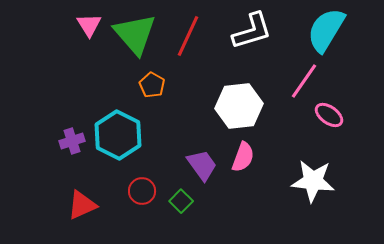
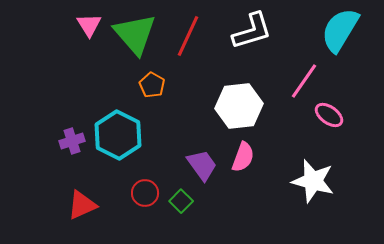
cyan semicircle: moved 14 px right
white star: rotated 9 degrees clockwise
red circle: moved 3 px right, 2 px down
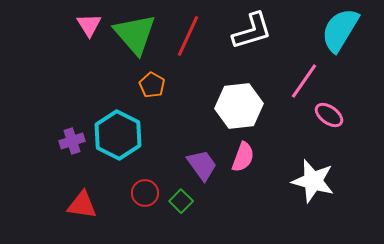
red triangle: rotated 32 degrees clockwise
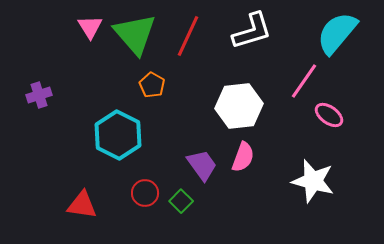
pink triangle: moved 1 px right, 2 px down
cyan semicircle: moved 3 px left, 3 px down; rotated 9 degrees clockwise
purple cross: moved 33 px left, 46 px up
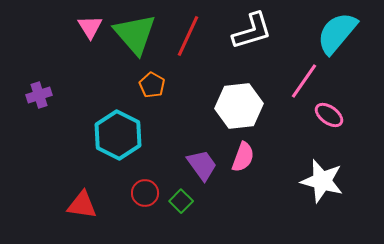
white star: moved 9 px right
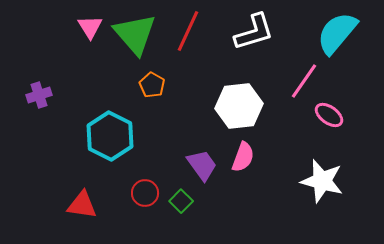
white L-shape: moved 2 px right, 1 px down
red line: moved 5 px up
cyan hexagon: moved 8 px left, 1 px down
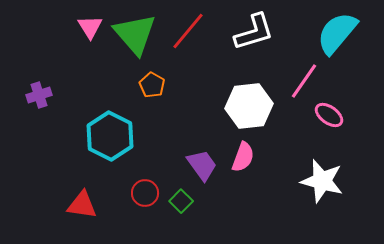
red line: rotated 15 degrees clockwise
white hexagon: moved 10 px right
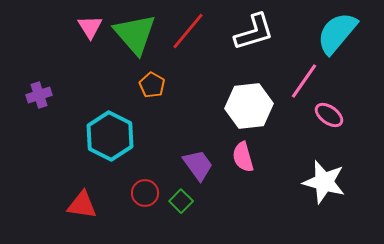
pink semicircle: rotated 144 degrees clockwise
purple trapezoid: moved 4 px left
white star: moved 2 px right, 1 px down
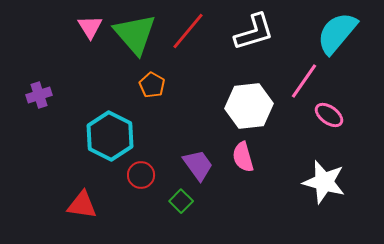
red circle: moved 4 px left, 18 px up
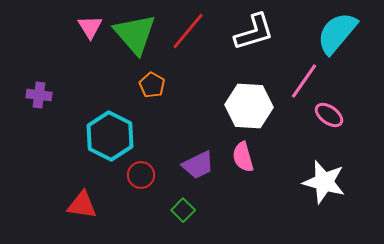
purple cross: rotated 25 degrees clockwise
white hexagon: rotated 9 degrees clockwise
purple trapezoid: rotated 100 degrees clockwise
green square: moved 2 px right, 9 px down
